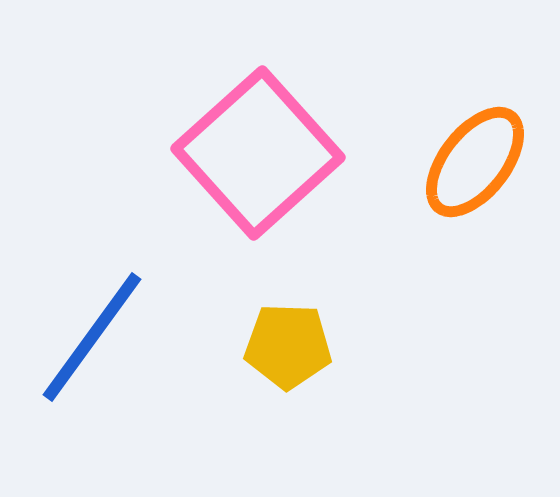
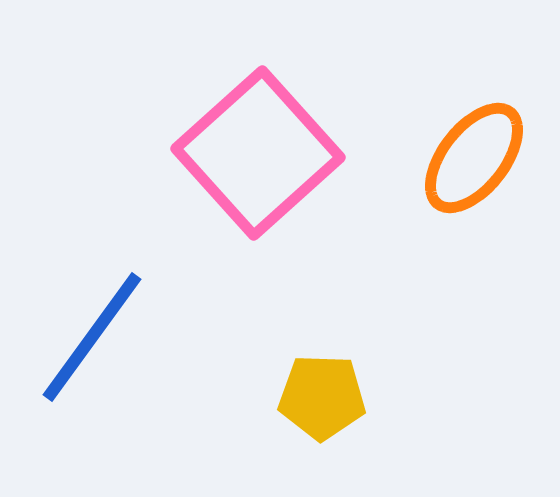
orange ellipse: moved 1 px left, 4 px up
yellow pentagon: moved 34 px right, 51 px down
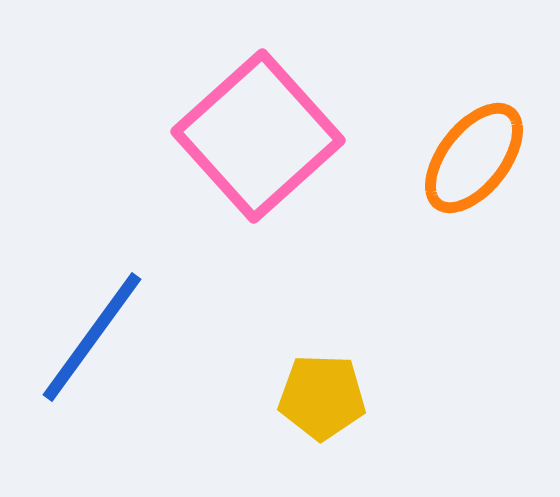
pink square: moved 17 px up
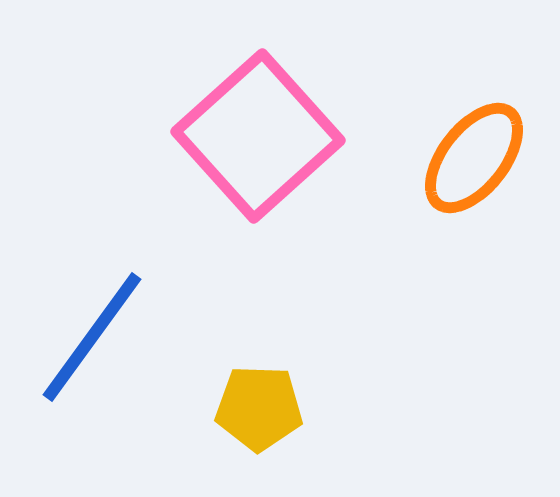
yellow pentagon: moved 63 px left, 11 px down
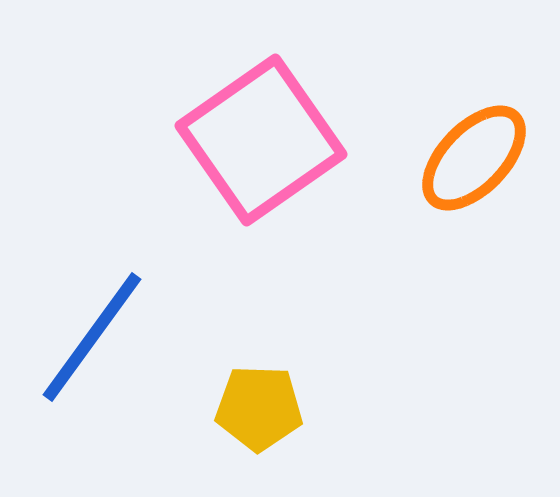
pink square: moved 3 px right, 4 px down; rotated 7 degrees clockwise
orange ellipse: rotated 6 degrees clockwise
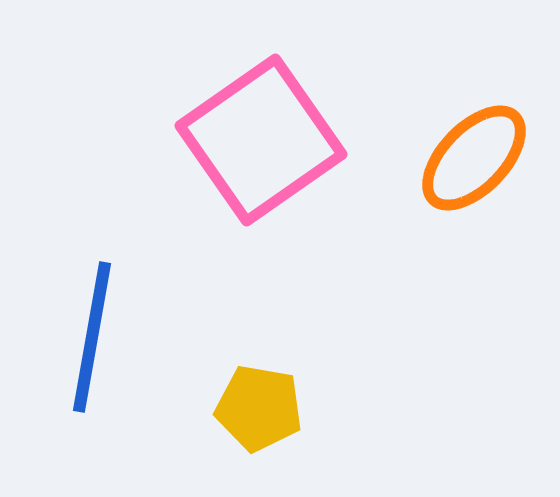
blue line: rotated 26 degrees counterclockwise
yellow pentagon: rotated 8 degrees clockwise
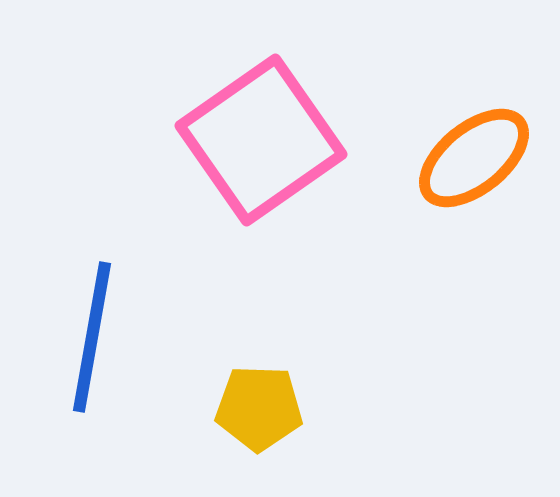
orange ellipse: rotated 7 degrees clockwise
yellow pentagon: rotated 8 degrees counterclockwise
